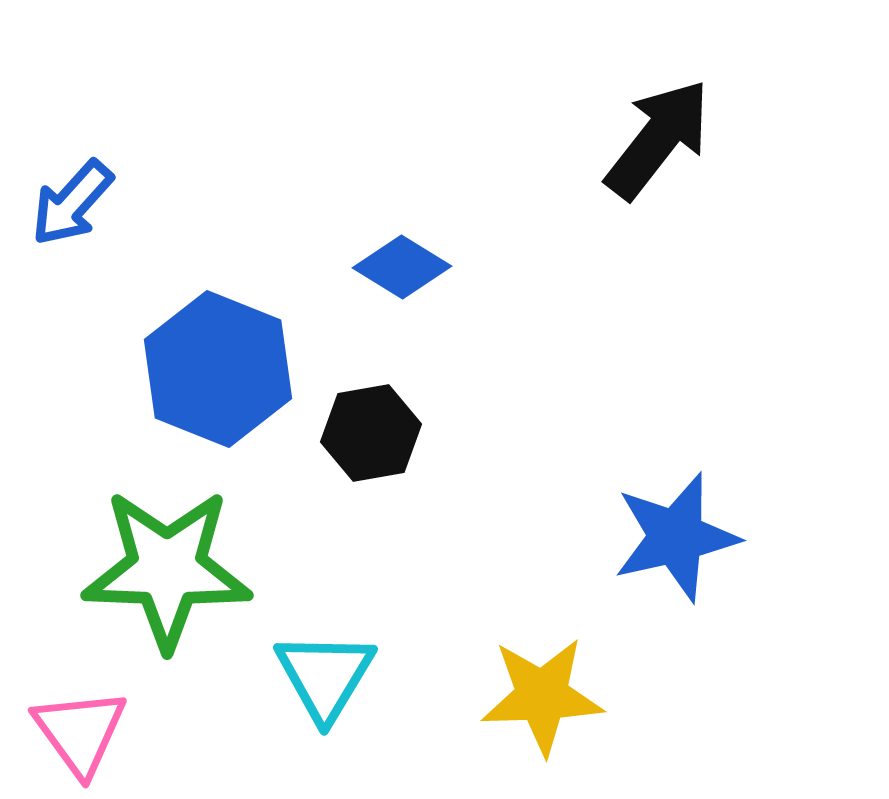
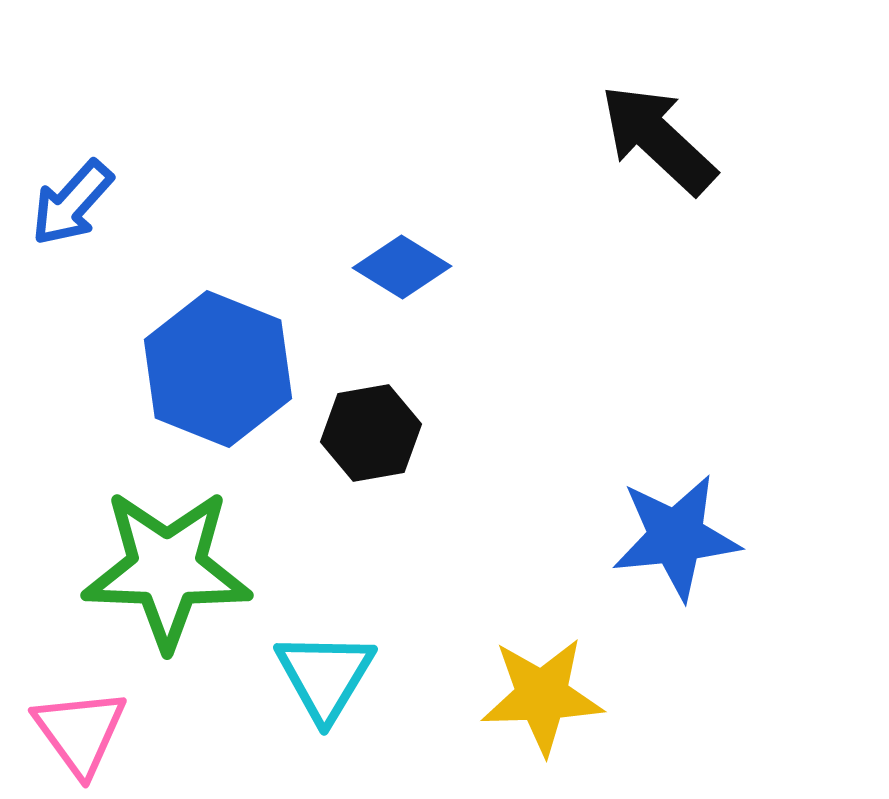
black arrow: rotated 85 degrees counterclockwise
blue star: rotated 7 degrees clockwise
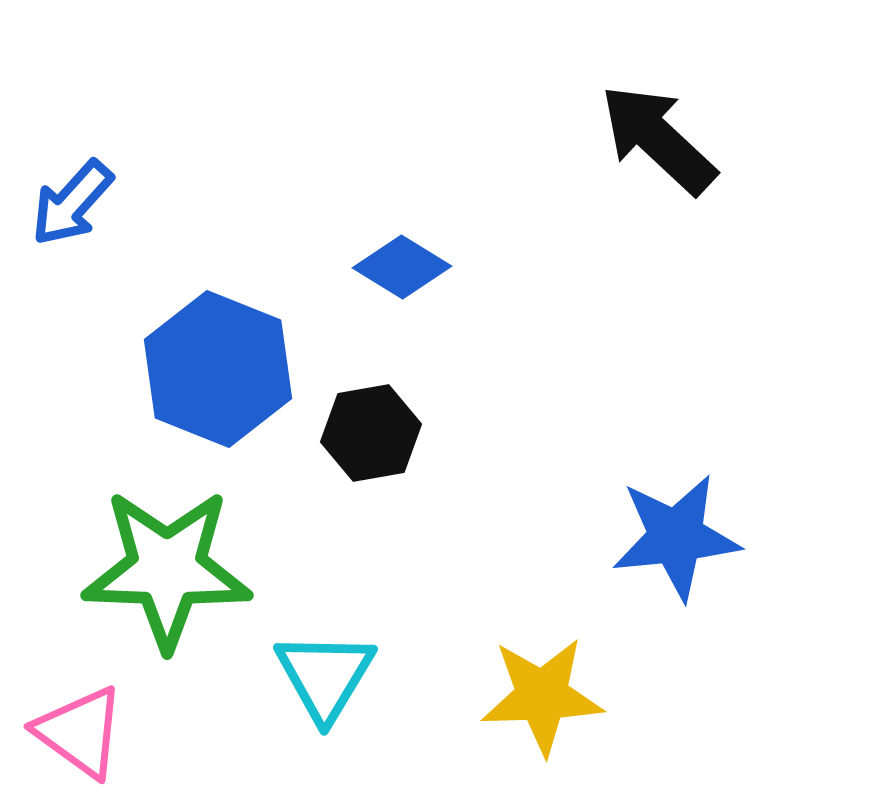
pink triangle: rotated 18 degrees counterclockwise
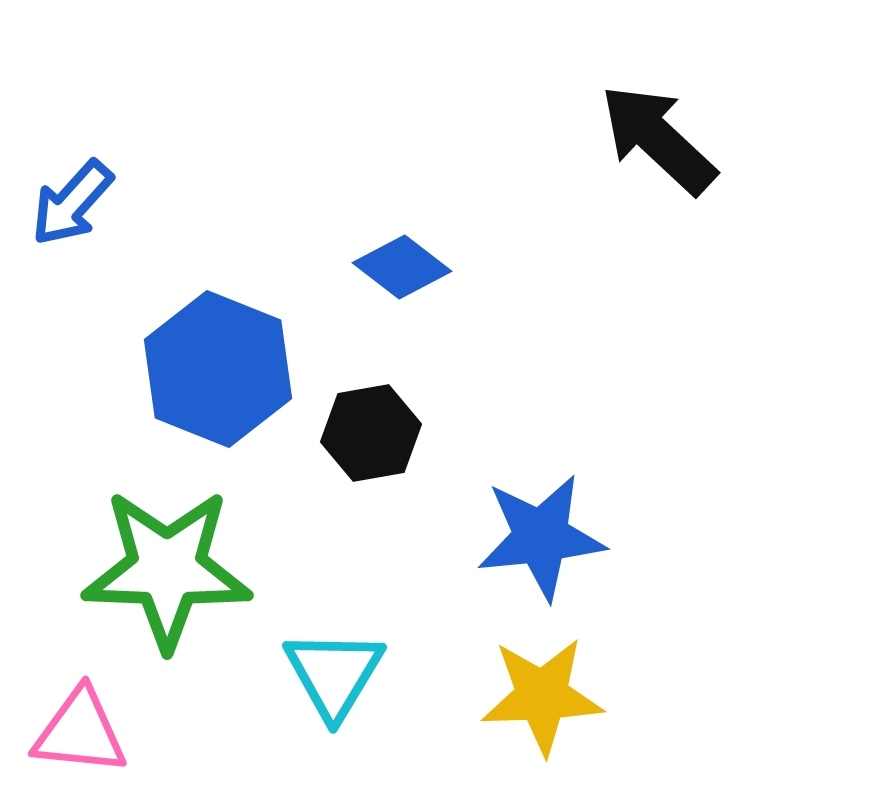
blue diamond: rotated 6 degrees clockwise
blue star: moved 135 px left
cyan triangle: moved 9 px right, 2 px up
pink triangle: rotated 30 degrees counterclockwise
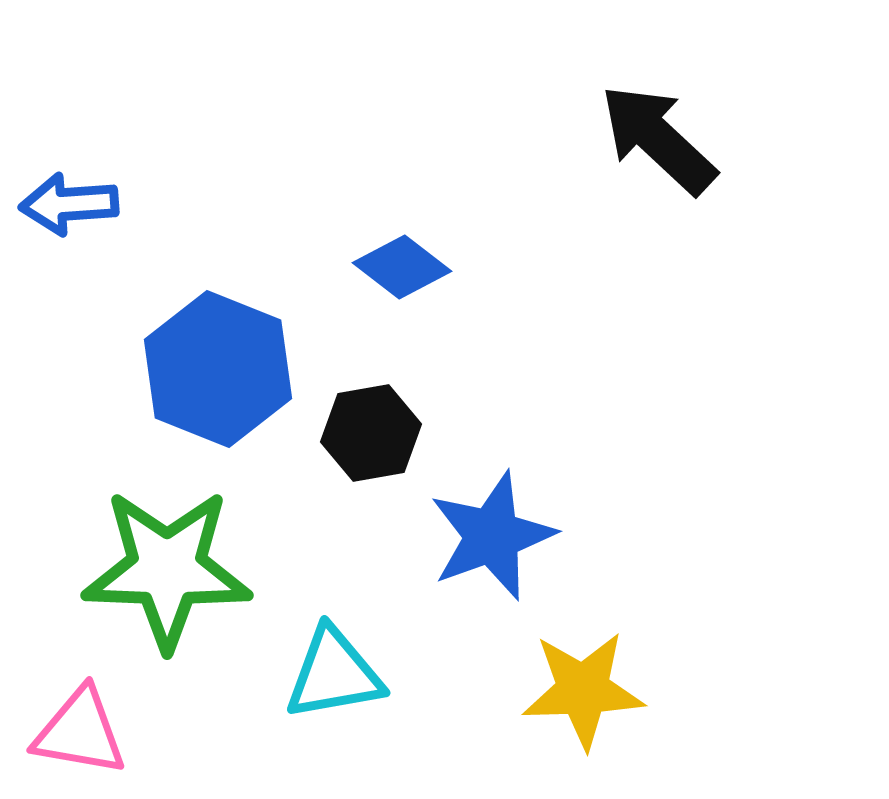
blue arrow: moved 3 px left, 1 px down; rotated 44 degrees clockwise
blue star: moved 49 px left, 1 px up; rotated 14 degrees counterclockwise
cyan triangle: rotated 49 degrees clockwise
yellow star: moved 41 px right, 6 px up
pink triangle: rotated 4 degrees clockwise
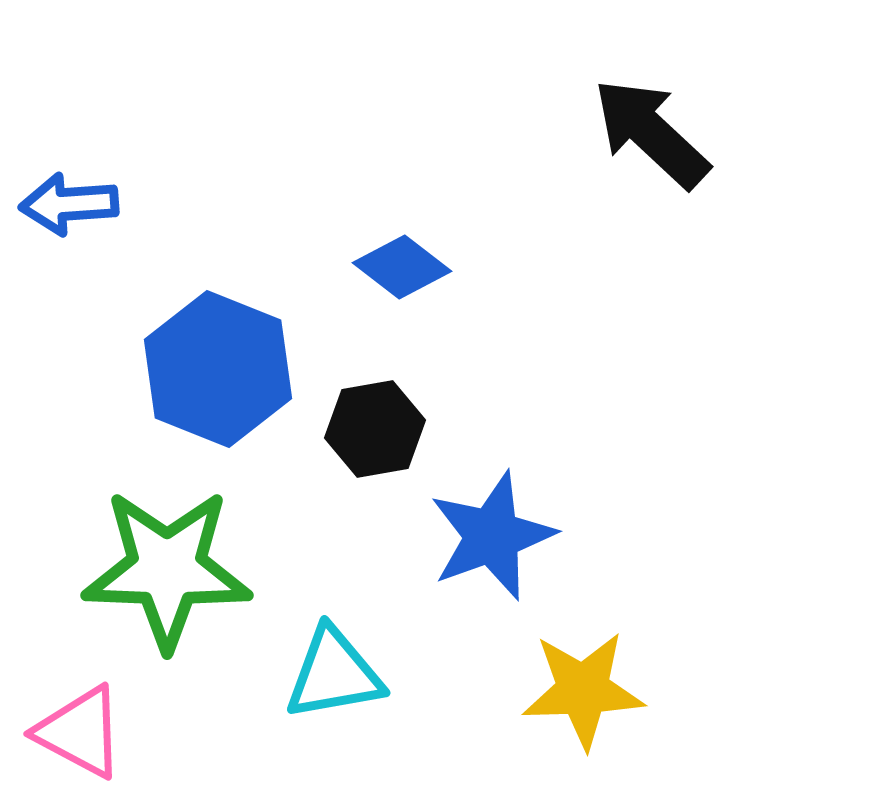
black arrow: moved 7 px left, 6 px up
black hexagon: moved 4 px right, 4 px up
pink triangle: rotated 18 degrees clockwise
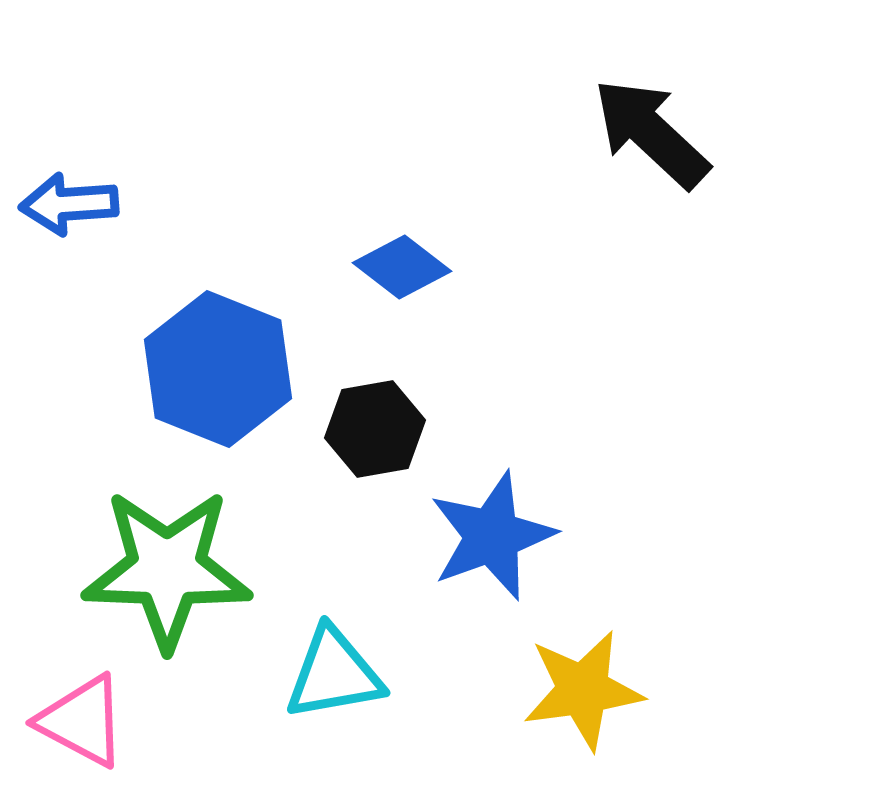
yellow star: rotated 6 degrees counterclockwise
pink triangle: moved 2 px right, 11 px up
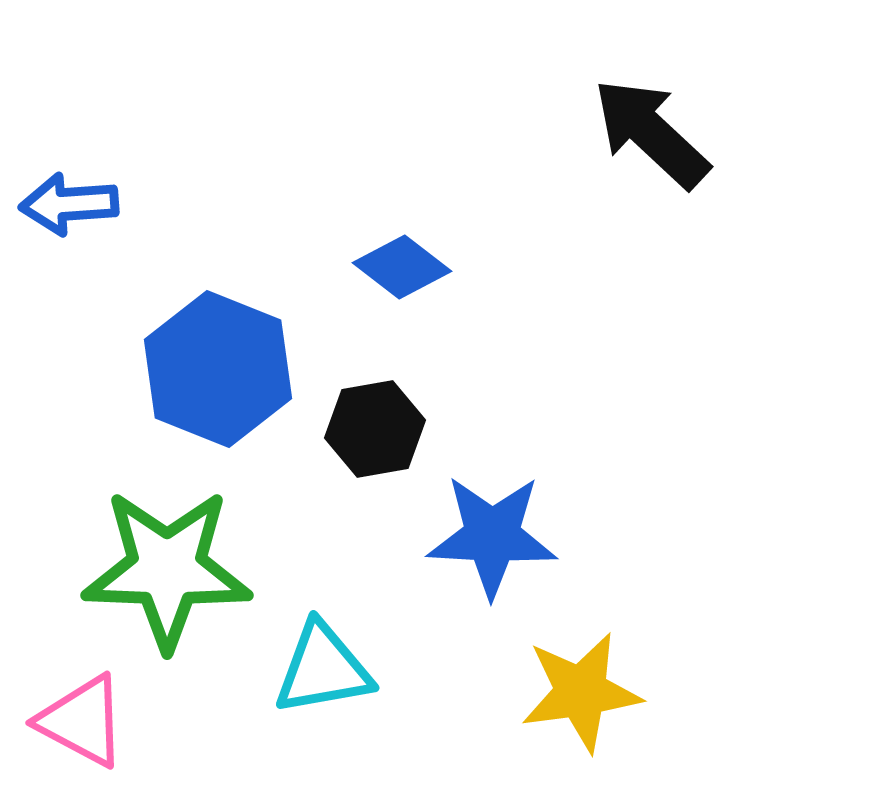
blue star: rotated 23 degrees clockwise
cyan triangle: moved 11 px left, 5 px up
yellow star: moved 2 px left, 2 px down
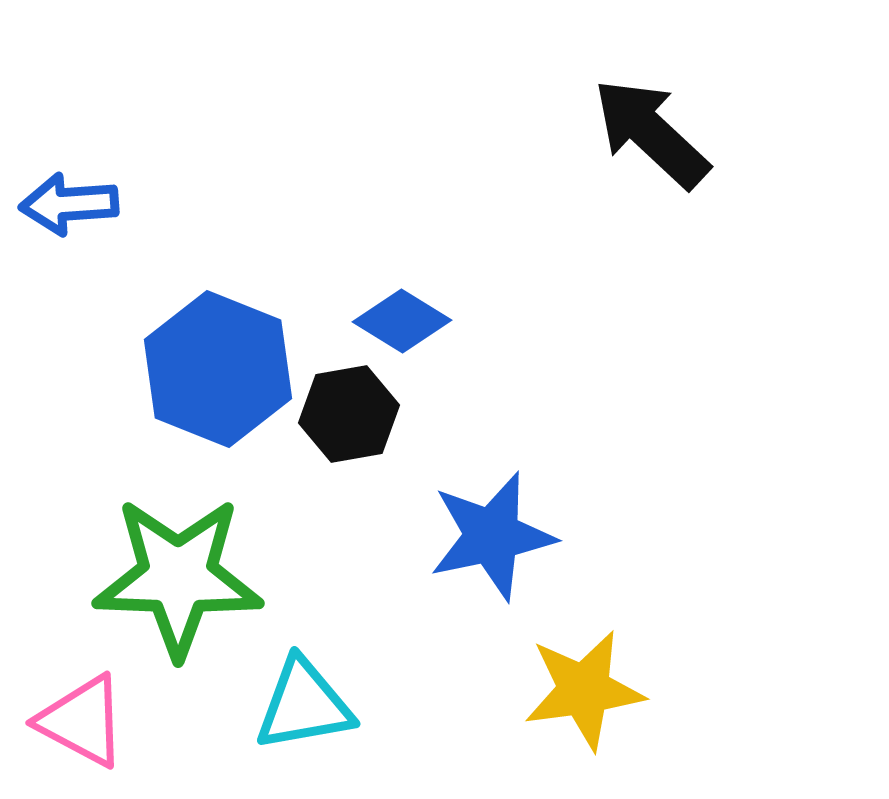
blue diamond: moved 54 px down; rotated 6 degrees counterclockwise
black hexagon: moved 26 px left, 15 px up
blue star: rotated 15 degrees counterclockwise
green star: moved 11 px right, 8 px down
cyan triangle: moved 19 px left, 36 px down
yellow star: moved 3 px right, 2 px up
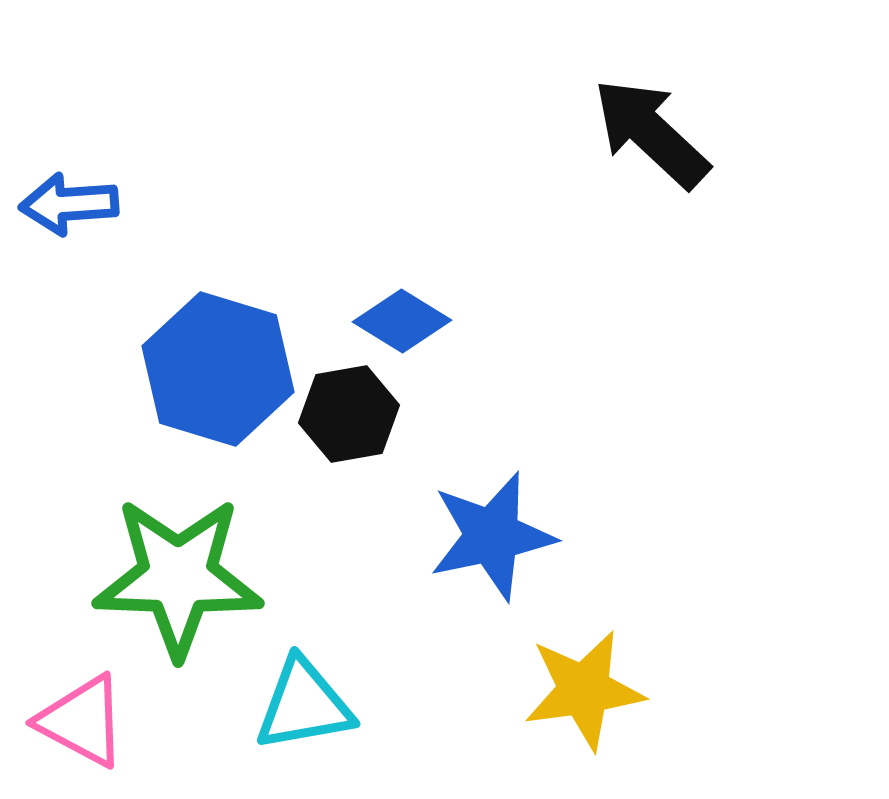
blue hexagon: rotated 5 degrees counterclockwise
